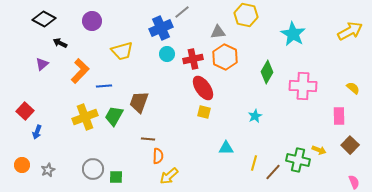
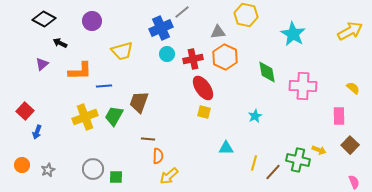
orange L-shape at (80, 71): rotated 45 degrees clockwise
green diamond at (267, 72): rotated 40 degrees counterclockwise
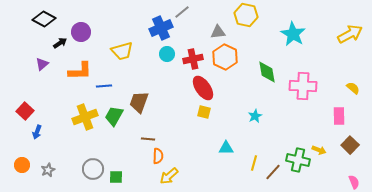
purple circle at (92, 21): moved 11 px left, 11 px down
yellow arrow at (350, 31): moved 3 px down
black arrow at (60, 43): rotated 120 degrees clockwise
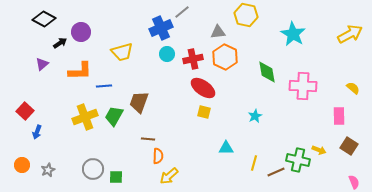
yellow trapezoid at (122, 51): moved 1 px down
red ellipse at (203, 88): rotated 20 degrees counterclockwise
brown square at (350, 145): moved 1 px left, 1 px down; rotated 12 degrees counterclockwise
brown line at (273, 172): moved 3 px right; rotated 24 degrees clockwise
